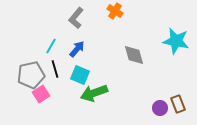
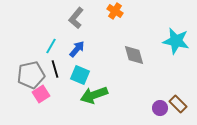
green arrow: moved 2 px down
brown rectangle: rotated 24 degrees counterclockwise
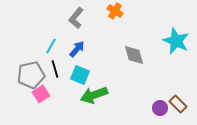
cyan star: rotated 12 degrees clockwise
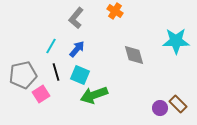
cyan star: rotated 24 degrees counterclockwise
black line: moved 1 px right, 3 px down
gray pentagon: moved 8 px left
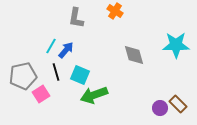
gray L-shape: rotated 30 degrees counterclockwise
cyan star: moved 4 px down
blue arrow: moved 11 px left, 1 px down
gray pentagon: moved 1 px down
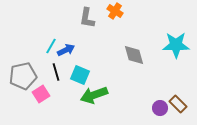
gray L-shape: moved 11 px right
blue arrow: rotated 24 degrees clockwise
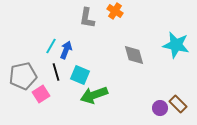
cyan star: rotated 12 degrees clockwise
blue arrow: rotated 42 degrees counterclockwise
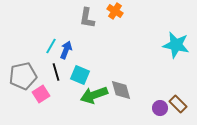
gray diamond: moved 13 px left, 35 px down
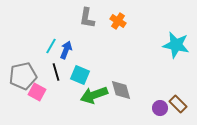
orange cross: moved 3 px right, 10 px down
pink square: moved 4 px left, 2 px up; rotated 30 degrees counterclockwise
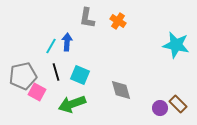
blue arrow: moved 1 px right, 8 px up; rotated 18 degrees counterclockwise
green arrow: moved 22 px left, 9 px down
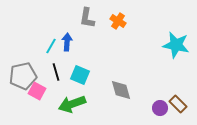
pink square: moved 1 px up
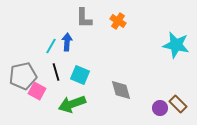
gray L-shape: moved 3 px left; rotated 10 degrees counterclockwise
